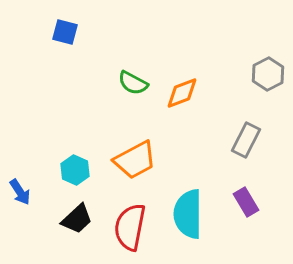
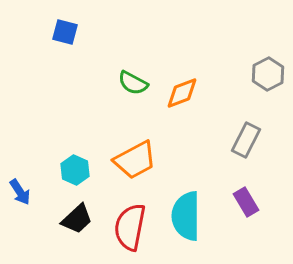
cyan semicircle: moved 2 px left, 2 px down
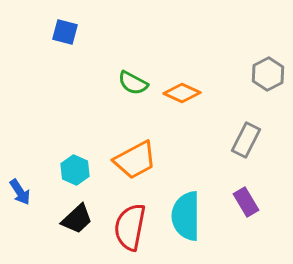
orange diamond: rotated 45 degrees clockwise
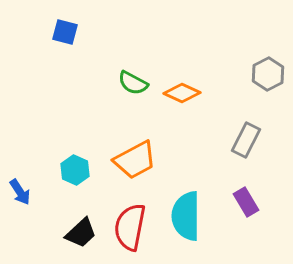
black trapezoid: moved 4 px right, 14 px down
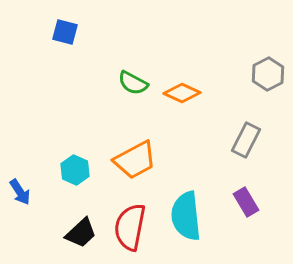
cyan semicircle: rotated 6 degrees counterclockwise
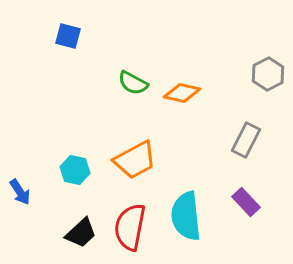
blue square: moved 3 px right, 4 px down
orange diamond: rotated 12 degrees counterclockwise
cyan hexagon: rotated 12 degrees counterclockwise
purple rectangle: rotated 12 degrees counterclockwise
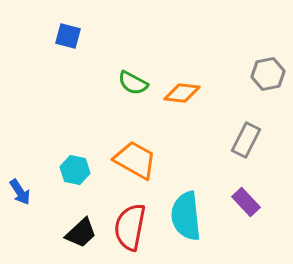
gray hexagon: rotated 16 degrees clockwise
orange diamond: rotated 6 degrees counterclockwise
orange trapezoid: rotated 123 degrees counterclockwise
